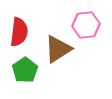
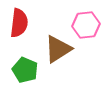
red semicircle: moved 9 px up
green pentagon: rotated 15 degrees counterclockwise
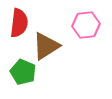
brown triangle: moved 12 px left, 3 px up
green pentagon: moved 2 px left, 2 px down
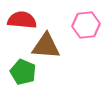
red semicircle: moved 3 px right, 3 px up; rotated 92 degrees counterclockwise
brown triangle: rotated 36 degrees clockwise
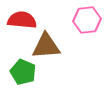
pink hexagon: moved 1 px right, 5 px up
brown triangle: rotated 8 degrees counterclockwise
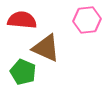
brown triangle: moved 2 px down; rotated 28 degrees clockwise
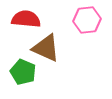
red semicircle: moved 4 px right, 1 px up
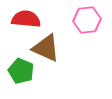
green pentagon: moved 2 px left, 1 px up
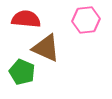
pink hexagon: moved 1 px left
green pentagon: moved 1 px right, 1 px down
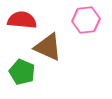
red semicircle: moved 4 px left, 1 px down
brown triangle: moved 2 px right, 1 px up
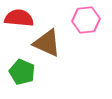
red semicircle: moved 3 px left, 2 px up
brown triangle: moved 1 px left, 4 px up
